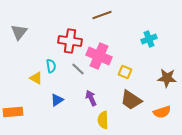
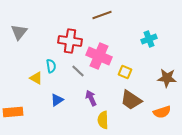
gray line: moved 2 px down
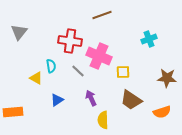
yellow square: moved 2 px left; rotated 24 degrees counterclockwise
